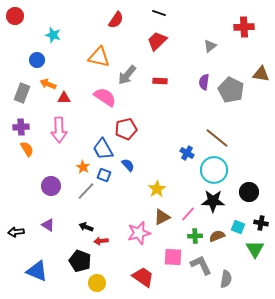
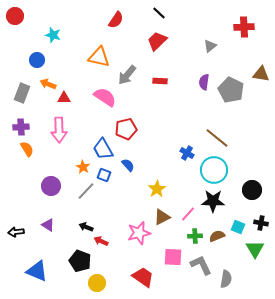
black line at (159, 13): rotated 24 degrees clockwise
black circle at (249, 192): moved 3 px right, 2 px up
red arrow at (101, 241): rotated 32 degrees clockwise
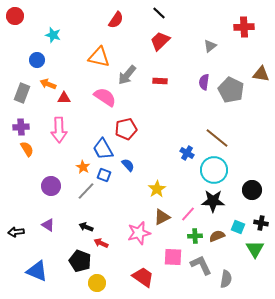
red trapezoid at (157, 41): moved 3 px right
red arrow at (101, 241): moved 2 px down
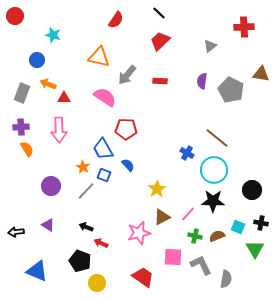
purple semicircle at (204, 82): moved 2 px left, 1 px up
red pentagon at (126, 129): rotated 15 degrees clockwise
green cross at (195, 236): rotated 16 degrees clockwise
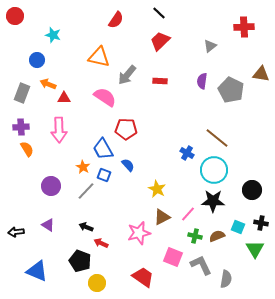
yellow star at (157, 189): rotated 12 degrees counterclockwise
pink square at (173, 257): rotated 18 degrees clockwise
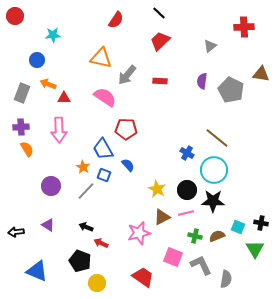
cyan star at (53, 35): rotated 21 degrees counterclockwise
orange triangle at (99, 57): moved 2 px right, 1 px down
black circle at (252, 190): moved 65 px left
pink line at (188, 214): moved 2 px left, 1 px up; rotated 35 degrees clockwise
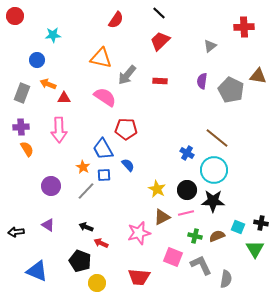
brown triangle at (261, 74): moved 3 px left, 2 px down
blue square at (104, 175): rotated 24 degrees counterclockwise
red trapezoid at (143, 277): moved 4 px left; rotated 150 degrees clockwise
